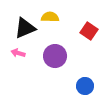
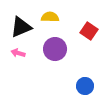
black triangle: moved 4 px left, 1 px up
purple circle: moved 7 px up
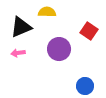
yellow semicircle: moved 3 px left, 5 px up
purple circle: moved 4 px right
pink arrow: rotated 24 degrees counterclockwise
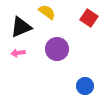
yellow semicircle: rotated 36 degrees clockwise
red square: moved 13 px up
purple circle: moved 2 px left
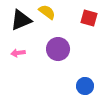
red square: rotated 18 degrees counterclockwise
black triangle: moved 7 px up
purple circle: moved 1 px right
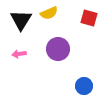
yellow semicircle: moved 2 px right, 1 px down; rotated 120 degrees clockwise
black triangle: rotated 35 degrees counterclockwise
pink arrow: moved 1 px right, 1 px down
blue circle: moved 1 px left
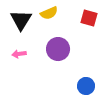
blue circle: moved 2 px right
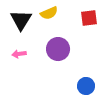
red square: rotated 24 degrees counterclockwise
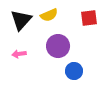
yellow semicircle: moved 2 px down
black triangle: rotated 10 degrees clockwise
purple circle: moved 3 px up
blue circle: moved 12 px left, 15 px up
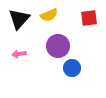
black triangle: moved 2 px left, 1 px up
blue circle: moved 2 px left, 3 px up
